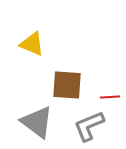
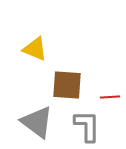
yellow triangle: moved 3 px right, 5 px down
gray L-shape: moved 2 px left; rotated 112 degrees clockwise
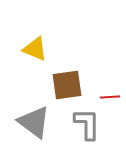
brown square: rotated 12 degrees counterclockwise
gray triangle: moved 3 px left
gray L-shape: moved 2 px up
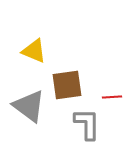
yellow triangle: moved 1 px left, 2 px down
red line: moved 2 px right
gray triangle: moved 5 px left, 16 px up
